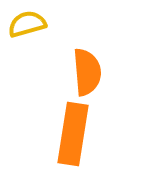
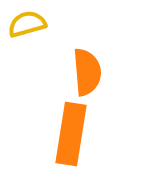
orange rectangle: moved 2 px left
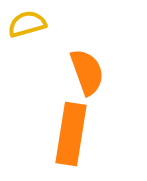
orange semicircle: rotated 15 degrees counterclockwise
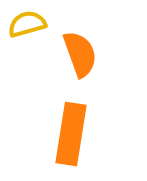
orange semicircle: moved 7 px left, 18 px up
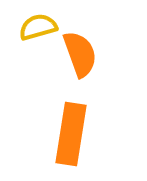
yellow semicircle: moved 11 px right, 3 px down
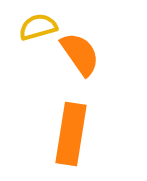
orange semicircle: rotated 15 degrees counterclockwise
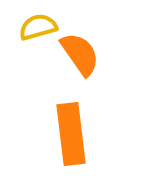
orange rectangle: rotated 16 degrees counterclockwise
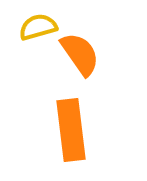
orange rectangle: moved 4 px up
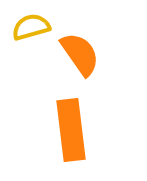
yellow semicircle: moved 7 px left
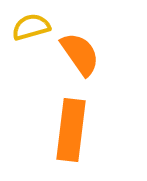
orange rectangle: rotated 14 degrees clockwise
